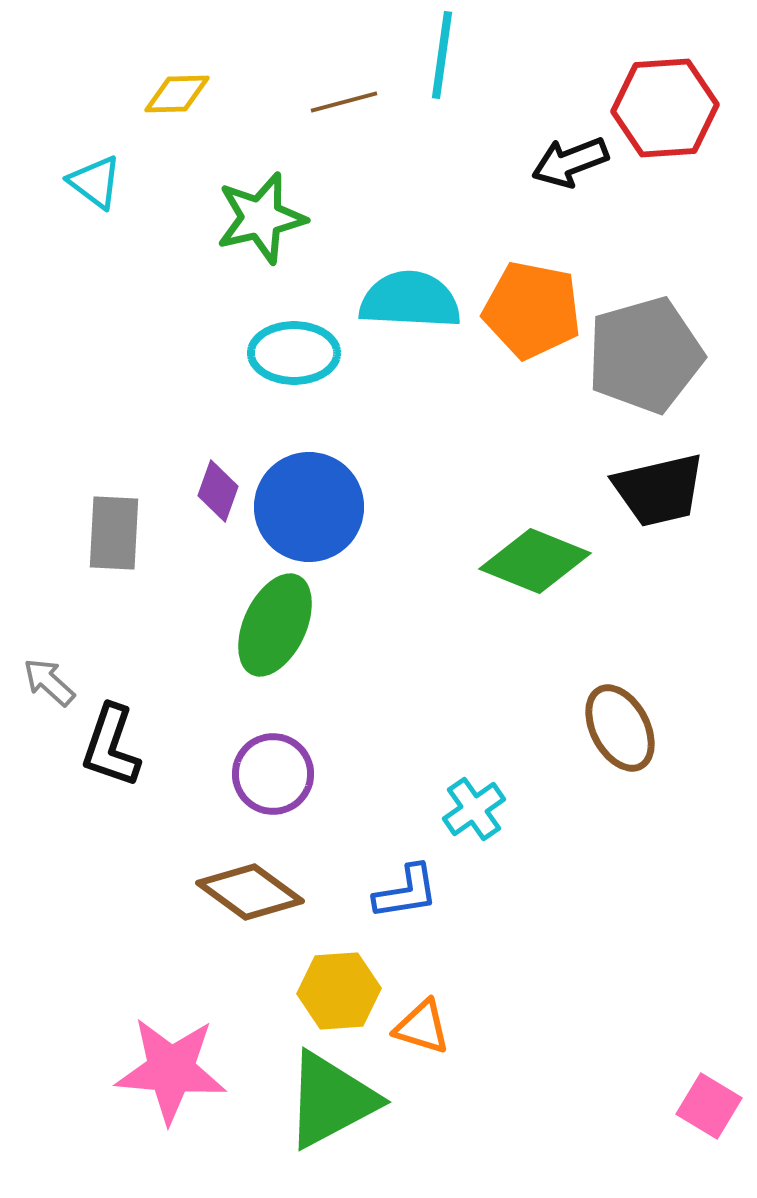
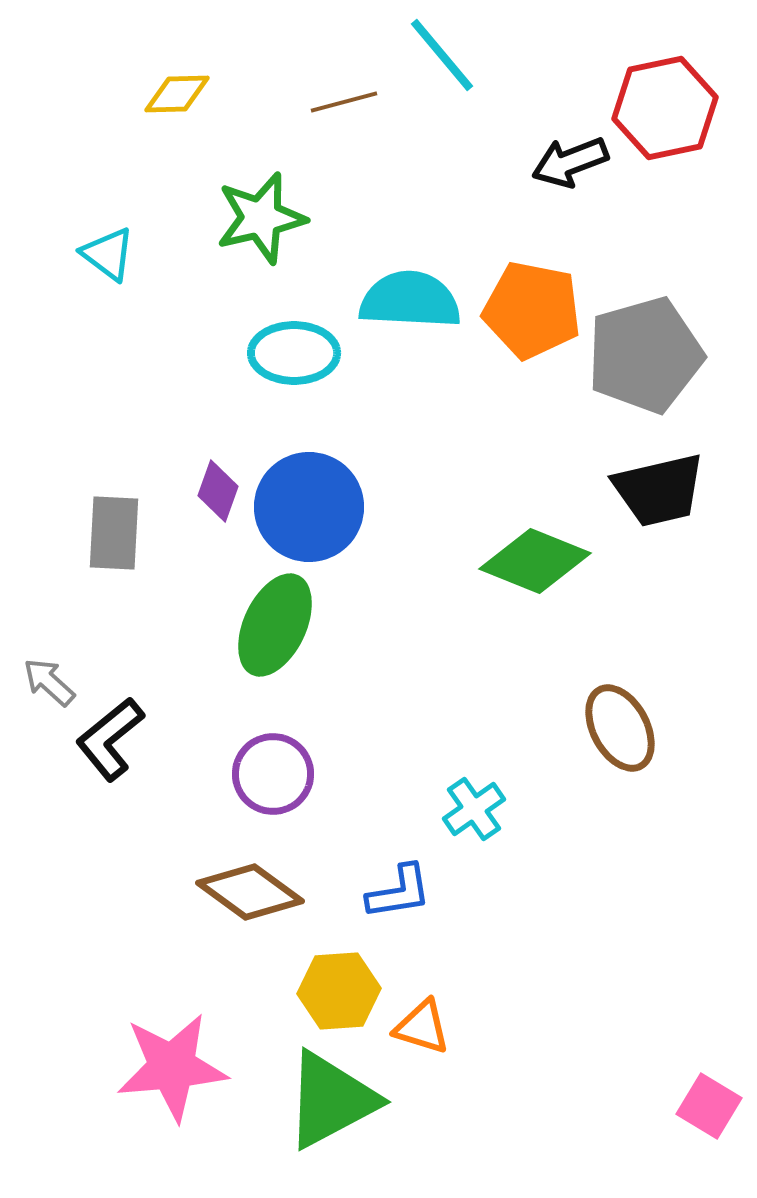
cyan line: rotated 48 degrees counterclockwise
red hexagon: rotated 8 degrees counterclockwise
cyan triangle: moved 13 px right, 72 px down
black L-shape: moved 1 px left, 7 px up; rotated 32 degrees clockwise
blue L-shape: moved 7 px left
pink star: moved 1 px right, 3 px up; rotated 10 degrees counterclockwise
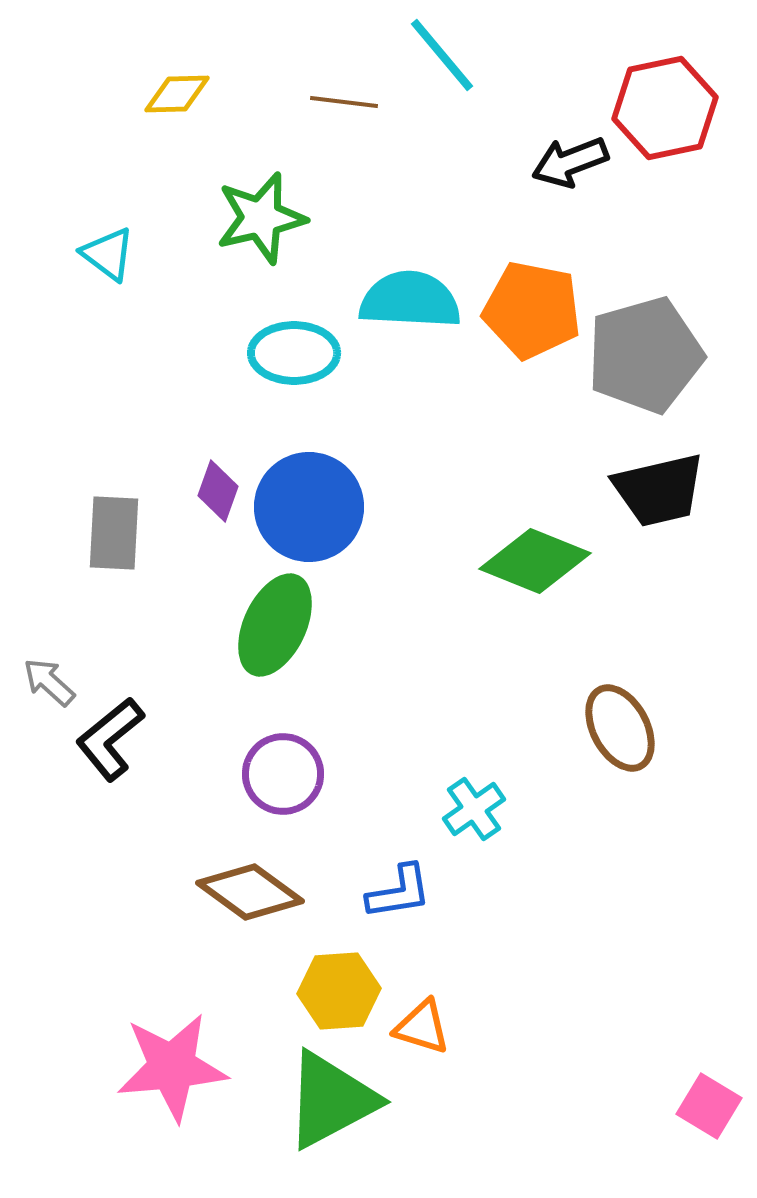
brown line: rotated 22 degrees clockwise
purple circle: moved 10 px right
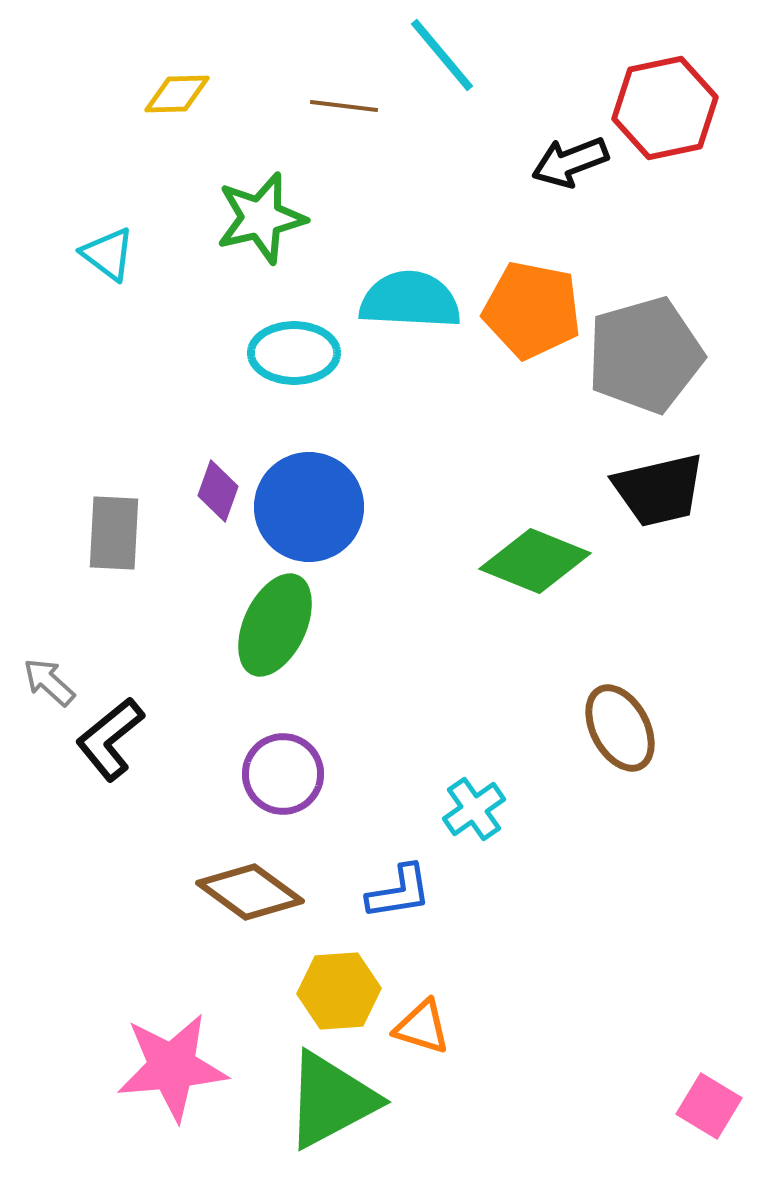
brown line: moved 4 px down
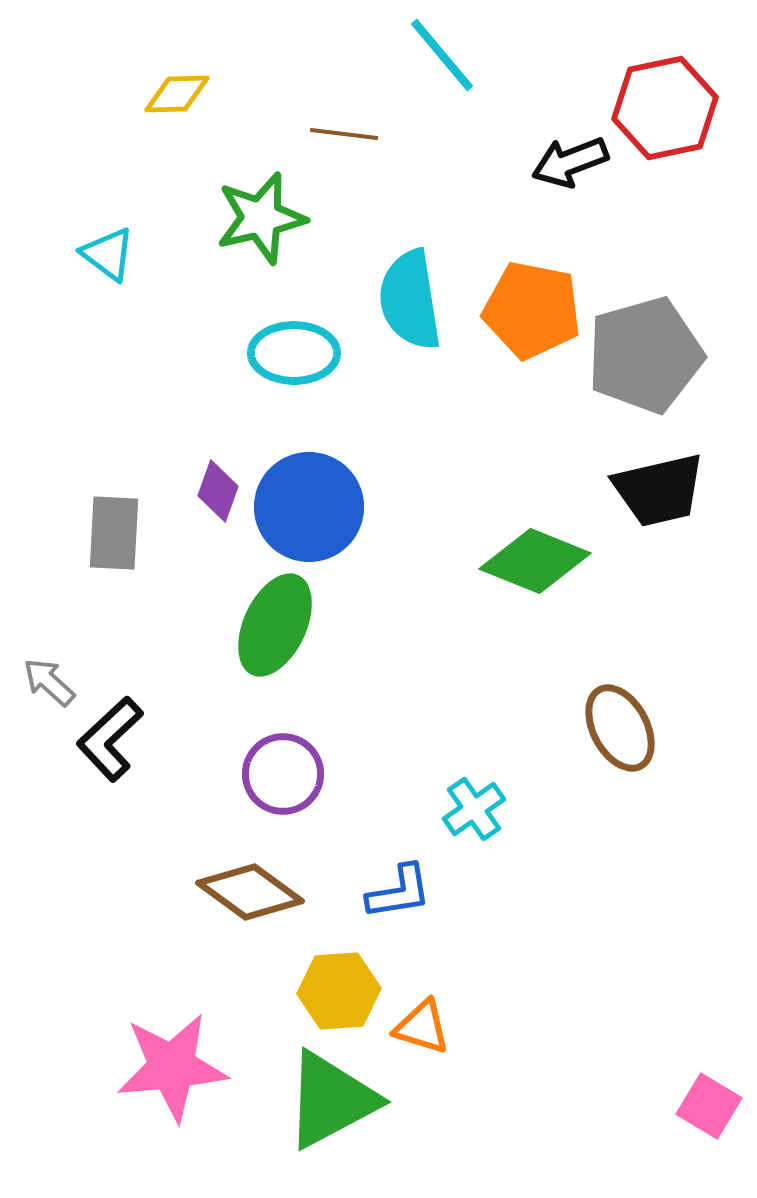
brown line: moved 28 px down
cyan semicircle: rotated 102 degrees counterclockwise
black L-shape: rotated 4 degrees counterclockwise
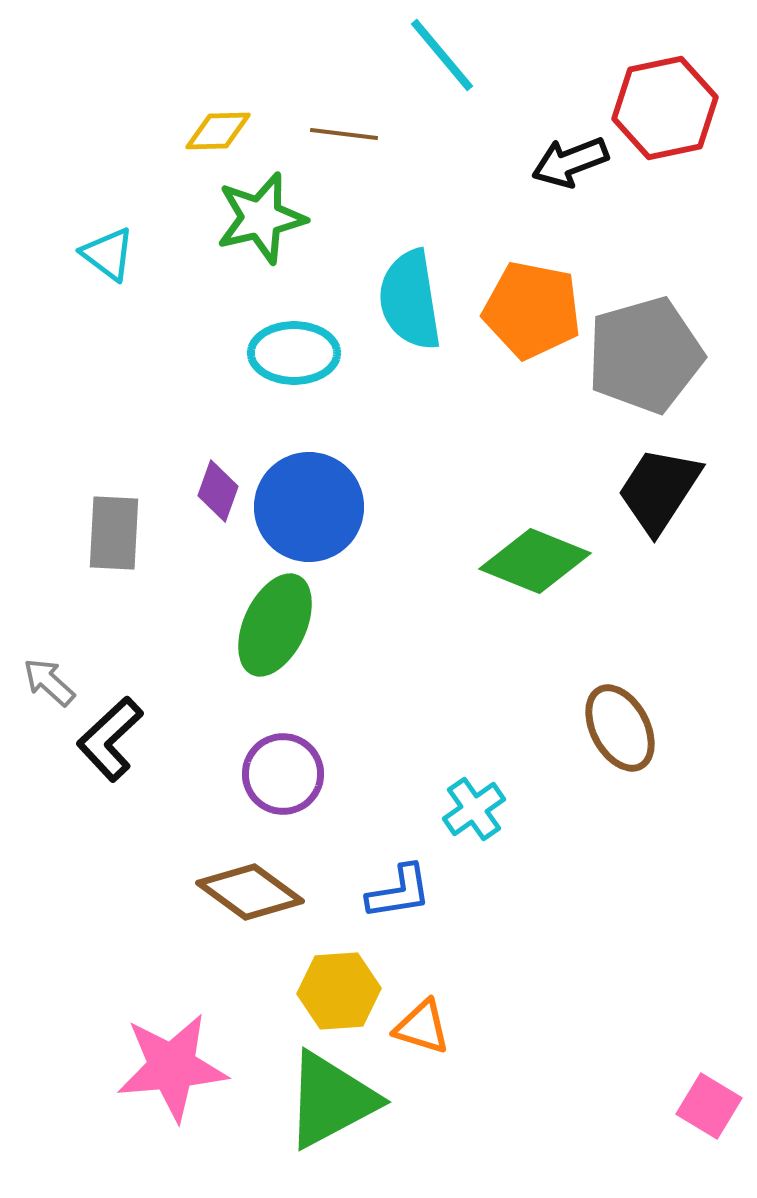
yellow diamond: moved 41 px right, 37 px down
black trapezoid: rotated 136 degrees clockwise
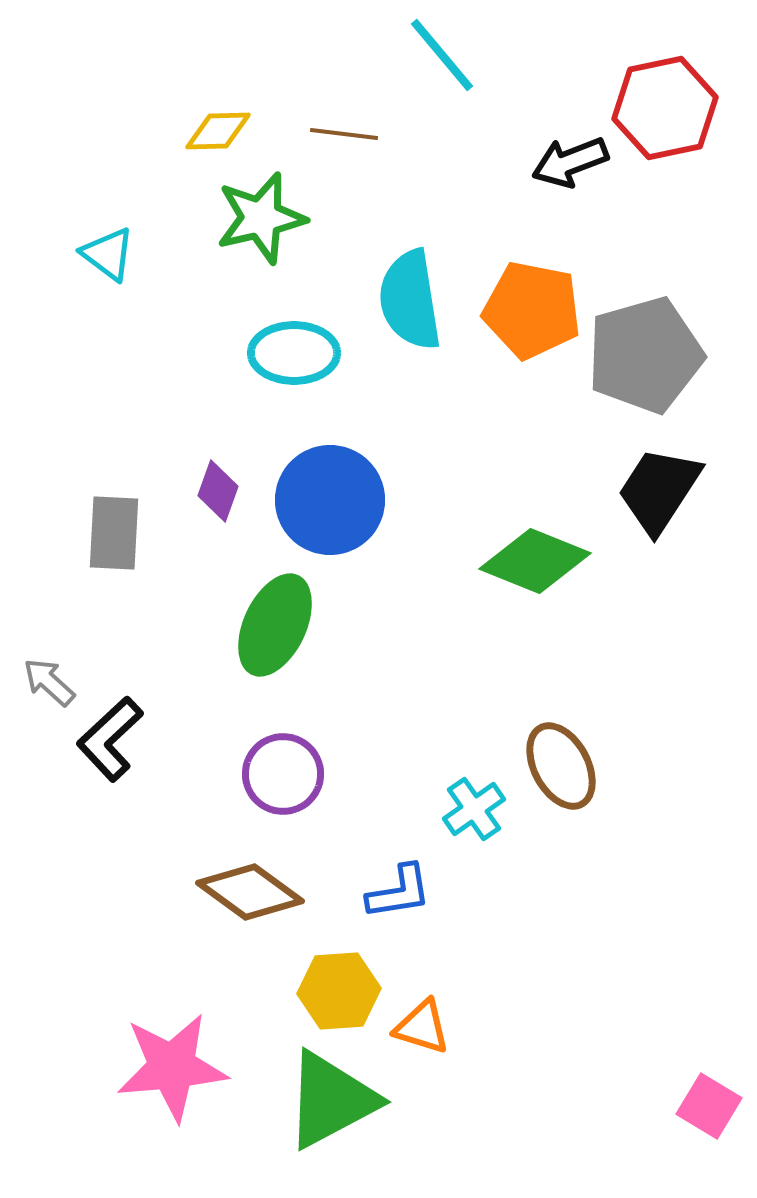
blue circle: moved 21 px right, 7 px up
brown ellipse: moved 59 px left, 38 px down
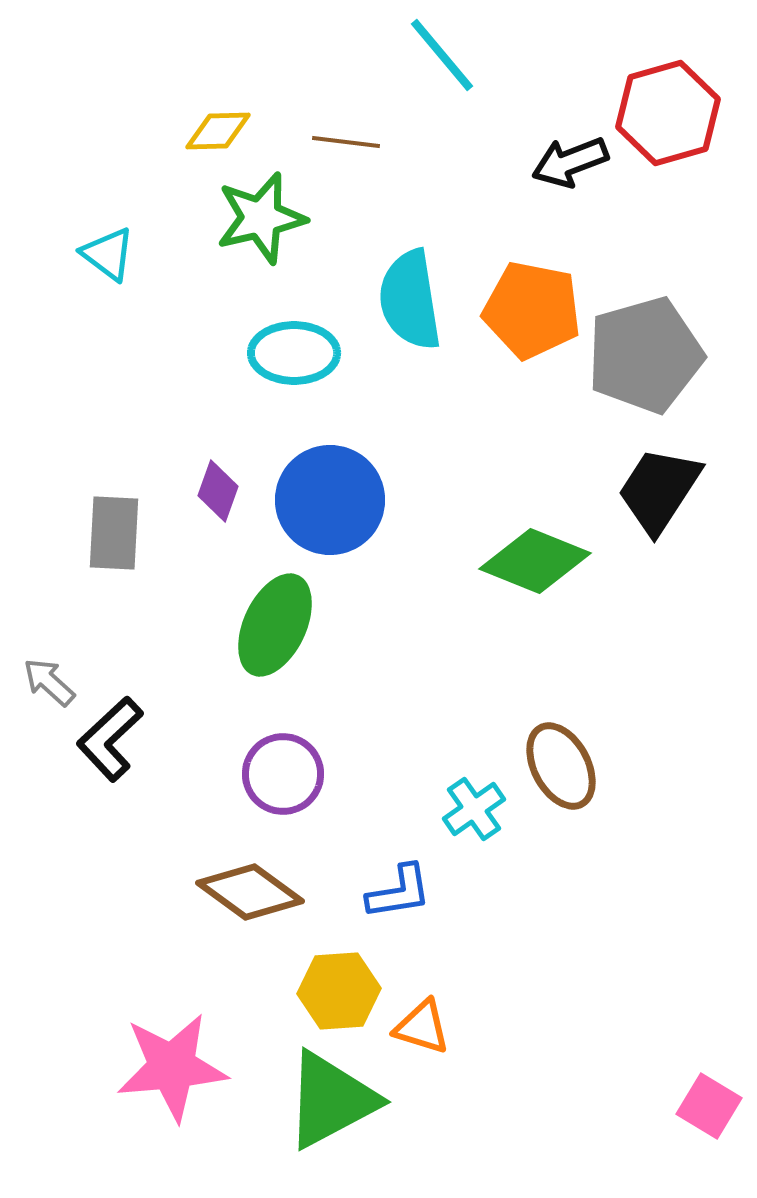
red hexagon: moved 3 px right, 5 px down; rotated 4 degrees counterclockwise
brown line: moved 2 px right, 8 px down
